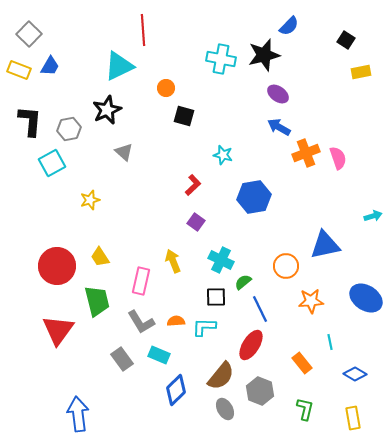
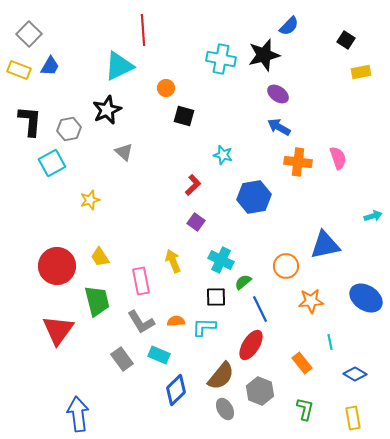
orange cross at (306, 153): moved 8 px left, 9 px down; rotated 28 degrees clockwise
pink rectangle at (141, 281): rotated 24 degrees counterclockwise
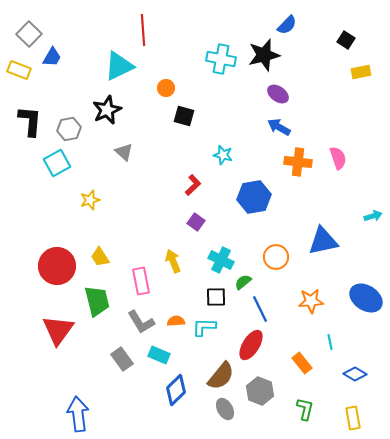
blue semicircle at (289, 26): moved 2 px left, 1 px up
blue trapezoid at (50, 66): moved 2 px right, 9 px up
cyan square at (52, 163): moved 5 px right
blue triangle at (325, 245): moved 2 px left, 4 px up
orange circle at (286, 266): moved 10 px left, 9 px up
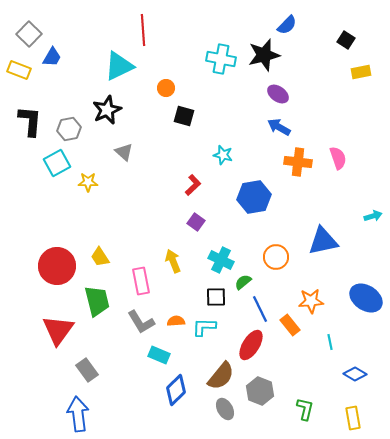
yellow star at (90, 200): moved 2 px left, 18 px up; rotated 18 degrees clockwise
gray rectangle at (122, 359): moved 35 px left, 11 px down
orange rectangle at (302, 363): moved 12 px left, 38 px up
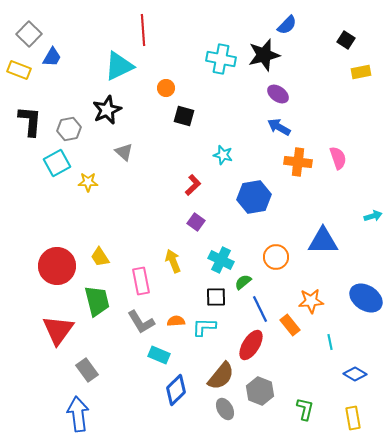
blue triangle at (323, 241): rotated 12 degrees clockwise
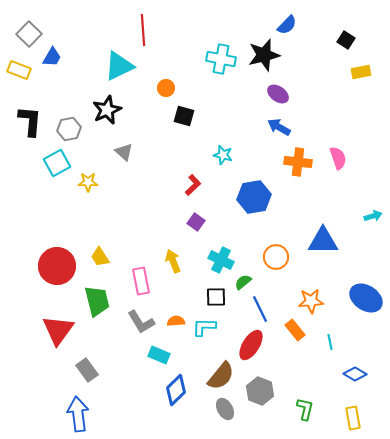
orange rectangle at (290, 325): moved 5 px right, 5 px down
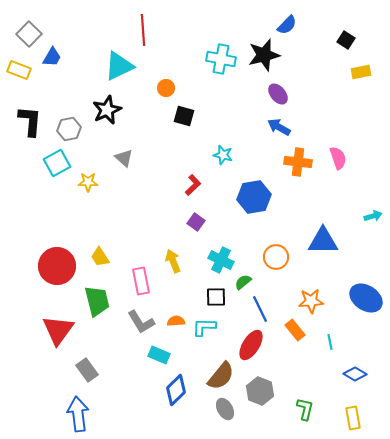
purple ellipse at (278, 94): rotated 15 degrees clockwise
gray triangle at (124, 152): moved 6 px down
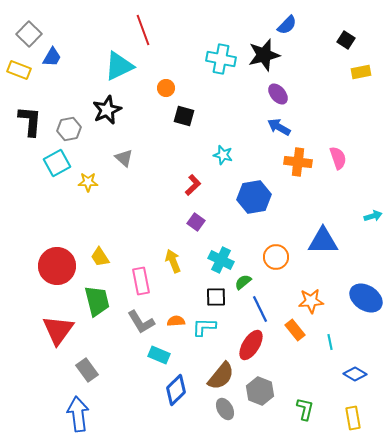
red line at (143, 30): rotated 16 degrees counterclockwise
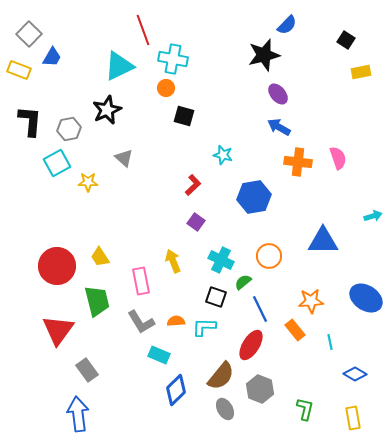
cyan cross at (221, 59): moved 48 px left
orange circle at (276, 257): moved 7 px left, 1 px up
black square at (216, 297): rotated 20 degrees clockwise
gray hexagon at (260, 391): moved 2 px up
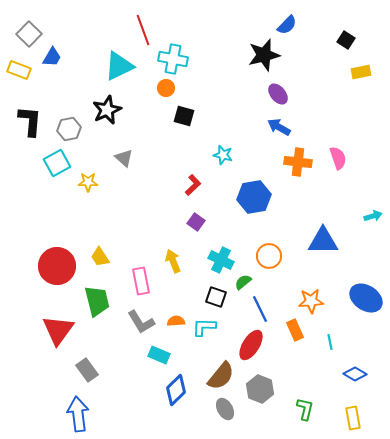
orange rectangle at (295, 330): rotated 15 degrees clockwise
